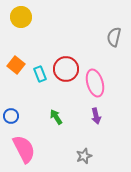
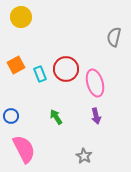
orange square: rotated 24 degrees clockwise
gray star: rotated 21 degrees counterclockwise
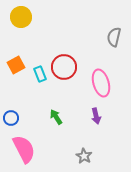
red circle: moved 2 px left, 2 px up
pink ellipse: moved 6 px right
blue circle: moved 2 px down
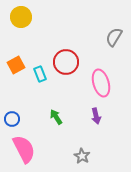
gray semicircle: rotated 18 degrees clockwise
red circle: moved 2 px right, 5 px up
blue circle: moved 1 px right, 1 px down
gray star: moved 2 px left
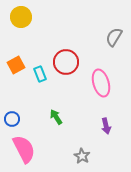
purple arrow: moved 10 px right, 10 px down
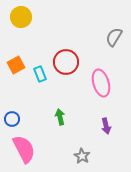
green arrow: moved 4 px right; rotated 21 degrees clockwise
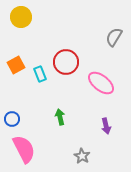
pink ellipse: rotated 36 degrees counterclockwise
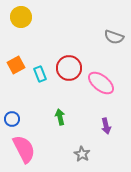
gray semicircle: rotated 102 degrees counterclockwise
red circle: moved 3 px right, 6 px down
gray star: moved 2 px up
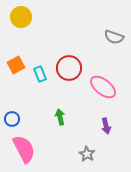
pink ellipse: moved 2 px right, 4 px down
gray star: moved 5 px right
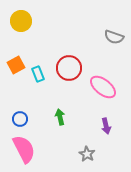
yellow circle: moved 4 px down
cyan rectangle: moved 2 px left
blue circle: moved 8 px right
